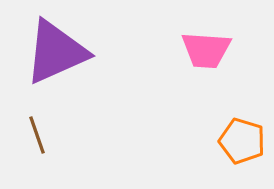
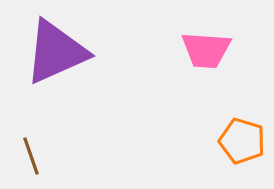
brown line: moved 6 px left, 21 px down
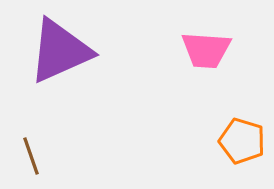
purple triangle: moved 4 px right, 1 px up
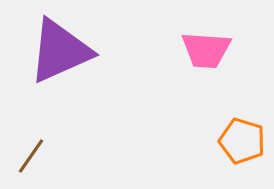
brown line: rotated 54 degrees clockwise
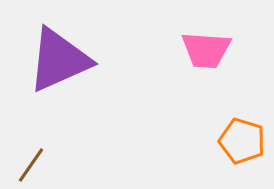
purple triangle: moved 1 px left, 9 px down
brown line: moved 9 px down
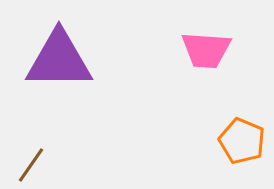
purple triangle: rotated 24 degrees clockwise
orange pentagon: rotated 6 degrees clockwise
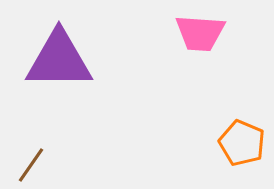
pink trapezoid: moved 6 px left, 17 px up
orange pentagon: moved 2 px down
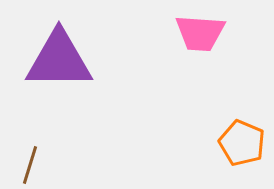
brown line: moved 1 px left; rotated 18 degrees counterclockwise
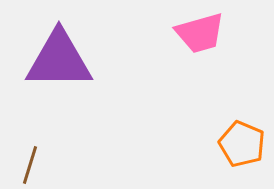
pink trapezoid: rotated 20 degrees counterclockwise
orange pentagon: moved 1 px down
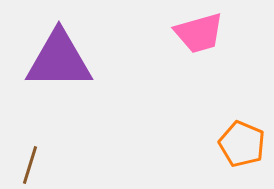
pink trapezoid: moved 1 px left
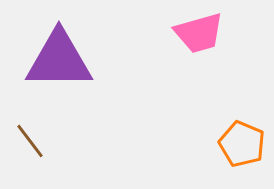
brown line: moved 24 px up; rotated 54 degrees counterclockwise
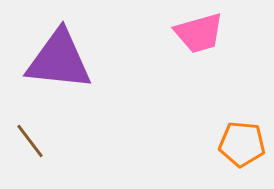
purple triangle: rotated 6 degrees clockwise
orange pentagon: rotated 18 degrees counterclockwise
